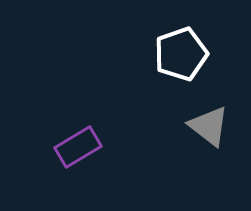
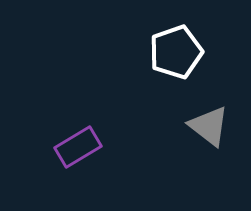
white pentagon: moved 5 px left, 2 px up
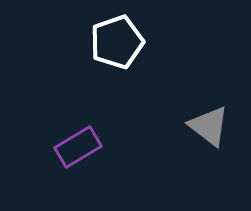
white pentagon: moved 59 px left, 10 px up
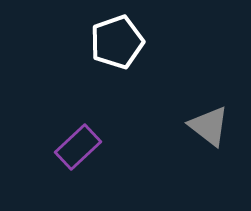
purple rectangle: rotated 12 degrees counterclockwise
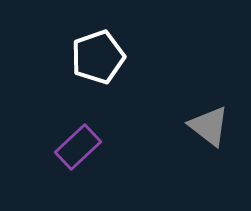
white pentagon: moved 19 px left, 15 px down
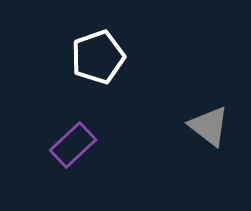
purple rectangle: moved 5 px left, 2 px up
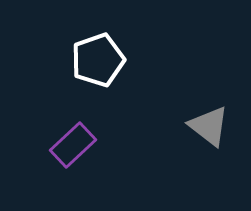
white pentagon: moved 3 px down
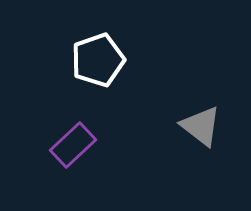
gray triangle: moved 8 px left
